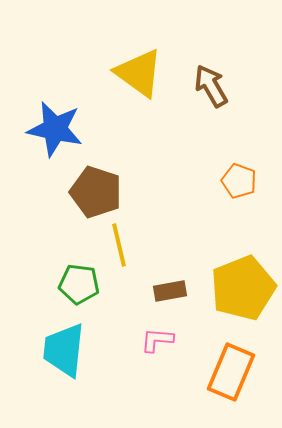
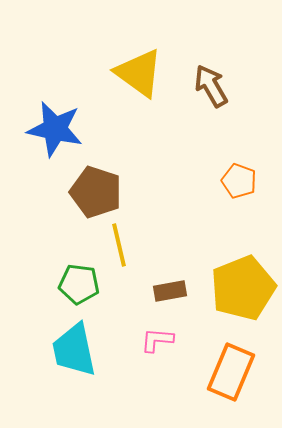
cyan trapezoid: moved 10 px right; rotated 18 degrees counterclockwise
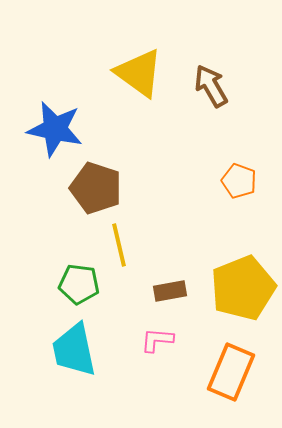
brown pentagon: moved 4 px up
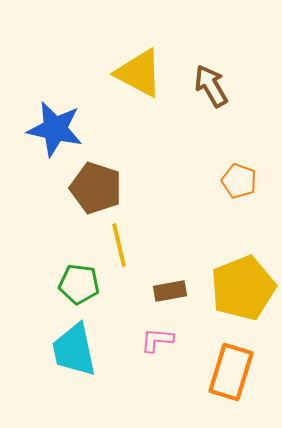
yellow triangle: rotated 8 degrees counterclockwise
orange rectangle: rotated 6 degrees counterclockwise
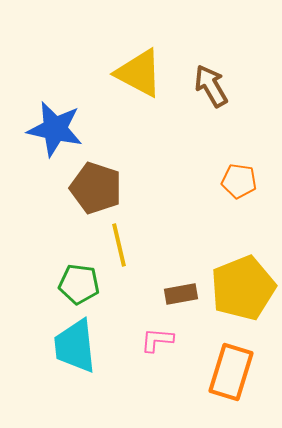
orange pentagon: rotated 12 degrees counterclockwise
brown rectangle: moved 11 px right, 3 px down
cyan trapezoid: moved 1 px right, 4 px up; rotated 6 degrees clockwise
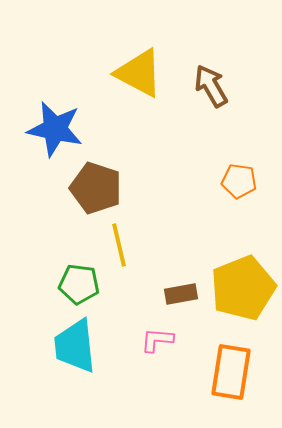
orange rectangle: rotated 8 degrees counterclockwise
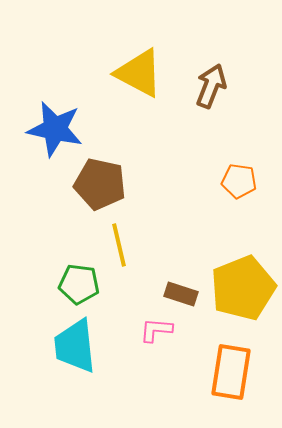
brown arrow: rotated 51 degrees clockwise
brown pentagon: moved 4 px right, 4 px up; rotated 6 degrees counterclockwise
brown rectangle: rotated 28 degrees clockwise
pink L-shape: moved 1 px left, 10 px up
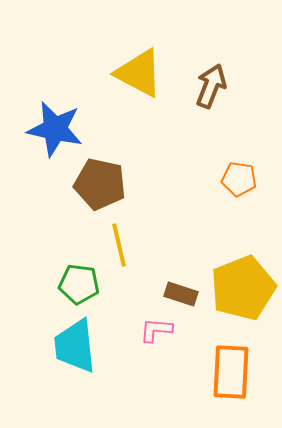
orange pentagon: moved 2 px up
orange rectangle: rotated 6 degrees counterclockwise
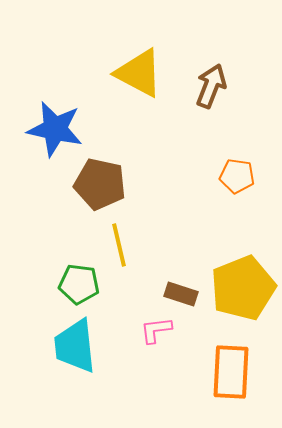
orange pentagon: moved 2 px left, 3 px up
pink L-shape: rotated 12 degrees counterclockwise
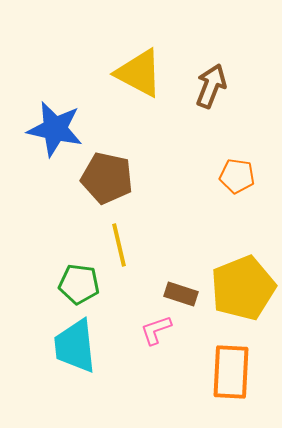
brown pentagon: moved 7 px right, 6 px up
pink L-shape: rotated 12 degrees counterclockwise
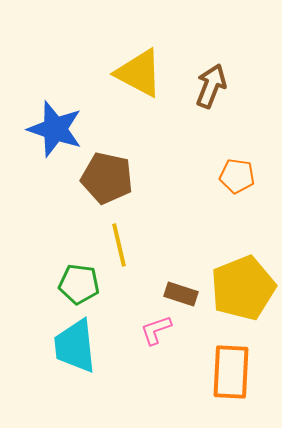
blue star: rotated 6 degrees clockwise
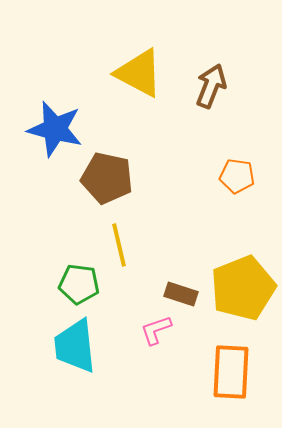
blue star: rotated 4 degrees counterclockwise
